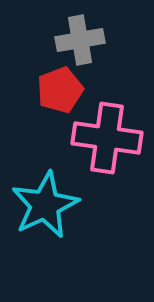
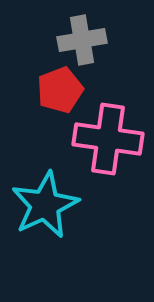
gray cross: moved 2 px right
pink cross: moved 1 px right, 1 px down
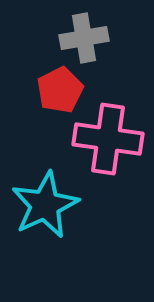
gray cross: moved 2 px right, 2 px up
red pentagon: rotated 6 degrees counterclockwise
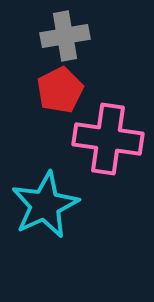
gray cross: moved 19 px left, 2 px up
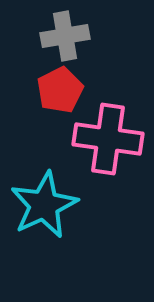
cyan star: moved 1 px left
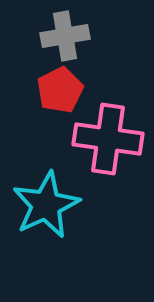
cyan star: moved 2 px right
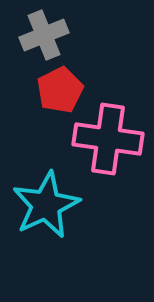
gray cross: moved 21 px left, 1 px up; rotated 12 degrees counterclockwise
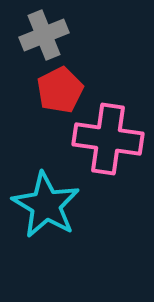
cyan star: rotated 16 degrees counterclockwise
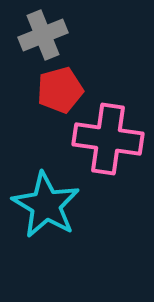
gray cross: moved 1 px left
red pentagon: rotated 12 degrees clockwise
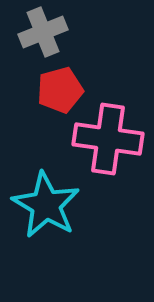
gray cross: moved 3 px up
